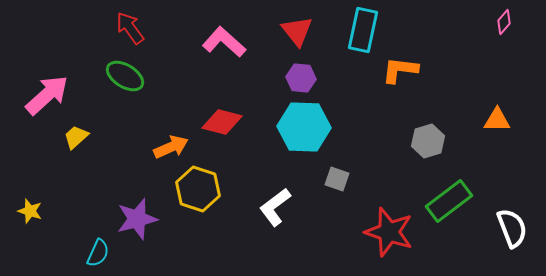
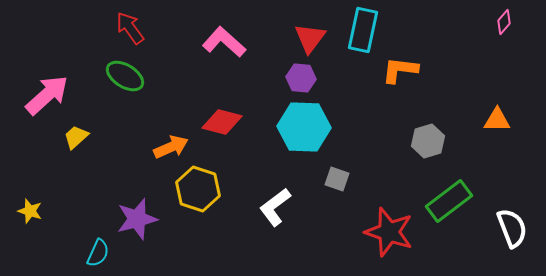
red triangle: moved 13 px right, 7 px down; rotated 16 degrees clockwise
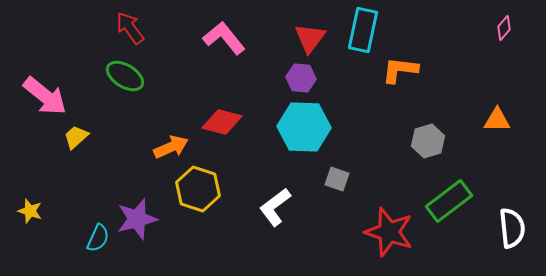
pink diamond: moved 6 px down
pink L-shape: moved 4 px up; rotated 9 degrees clockwise
pink arrow: moved 2 px left, 1 px down; rotated 81 degrees clockwise
white semicircle: rotated 15 degrees clockwise
cyan semicircle: moved 15 px up
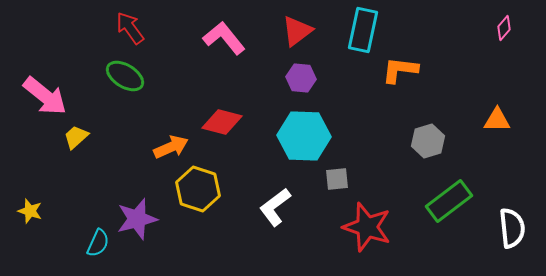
red triangle: moved 13 px left, 7 px up; rotated 16 degrees clockwise
cyan hexagon: moved 9 px down
gray square: rotated 25 degrees counterclockwise
red star: moved 22 px left, 5 px up
cyan semicircle: moved 5 px down
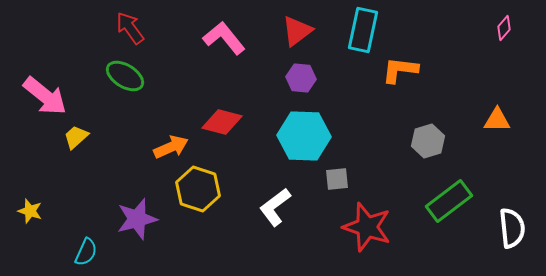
cyan semicircle: moved 12 px left, 9 px down
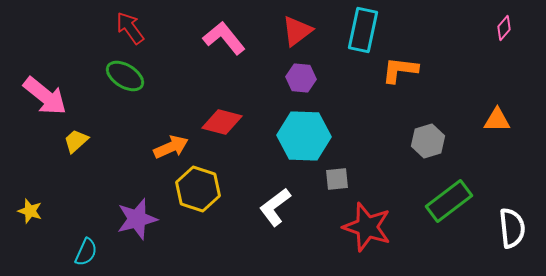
yellow trapezoid: moved 4 px down
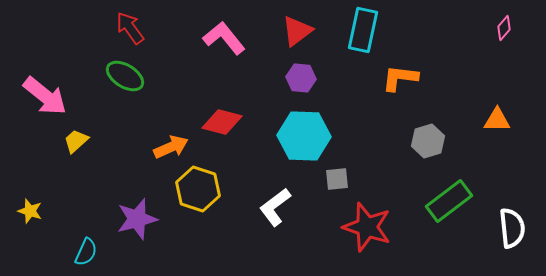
orange L-shape: moved 8 px down
